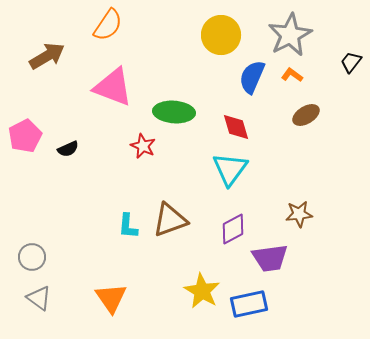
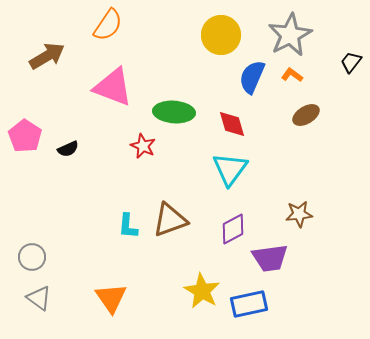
red diamond: moved 4 px left, 3 px up
pink pentagon: rotated 12 degrees counterclockwise
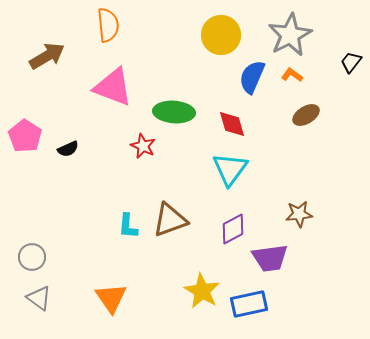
orange semicircle: rotated 40 degrees counterclockwise
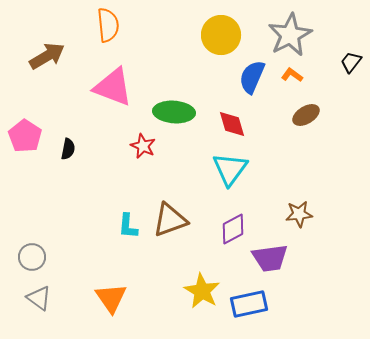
black semicircle: rotated 55 degrees counterclockwise
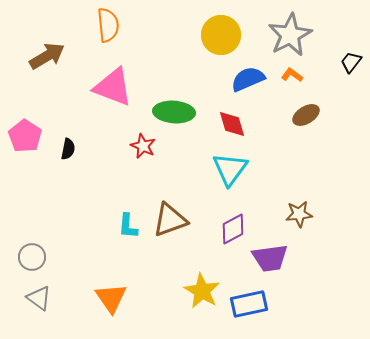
blue semicircle: moved 4 px left, 2 px down; rotated 44 degrees clockwise
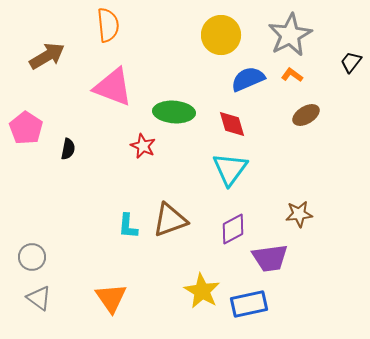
pink pentagon: moved 1 px right, 8 px up
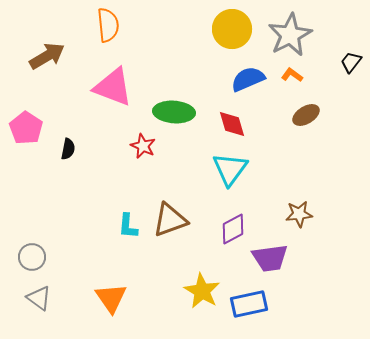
yellow circle: moved 11 px right, 6 px up
